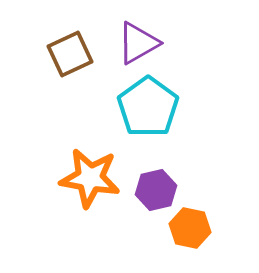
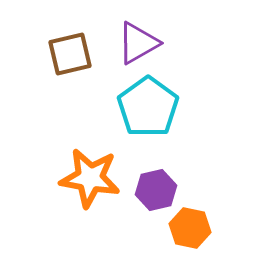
brown square: rotated 12 degrees clockwise
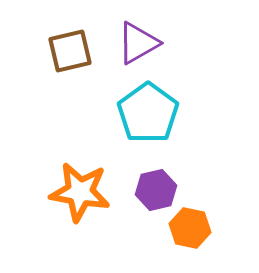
brown square: moved 3 px up
cyan pentagon: moved 6 px down
orange star: moved 10 px left, 14 px down
